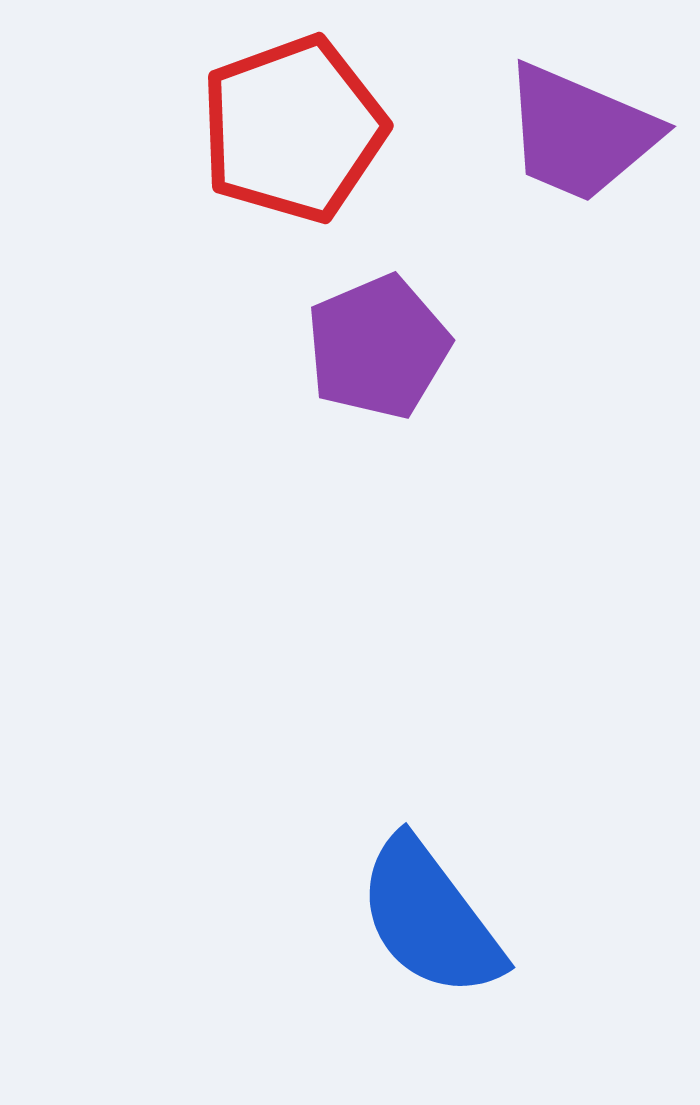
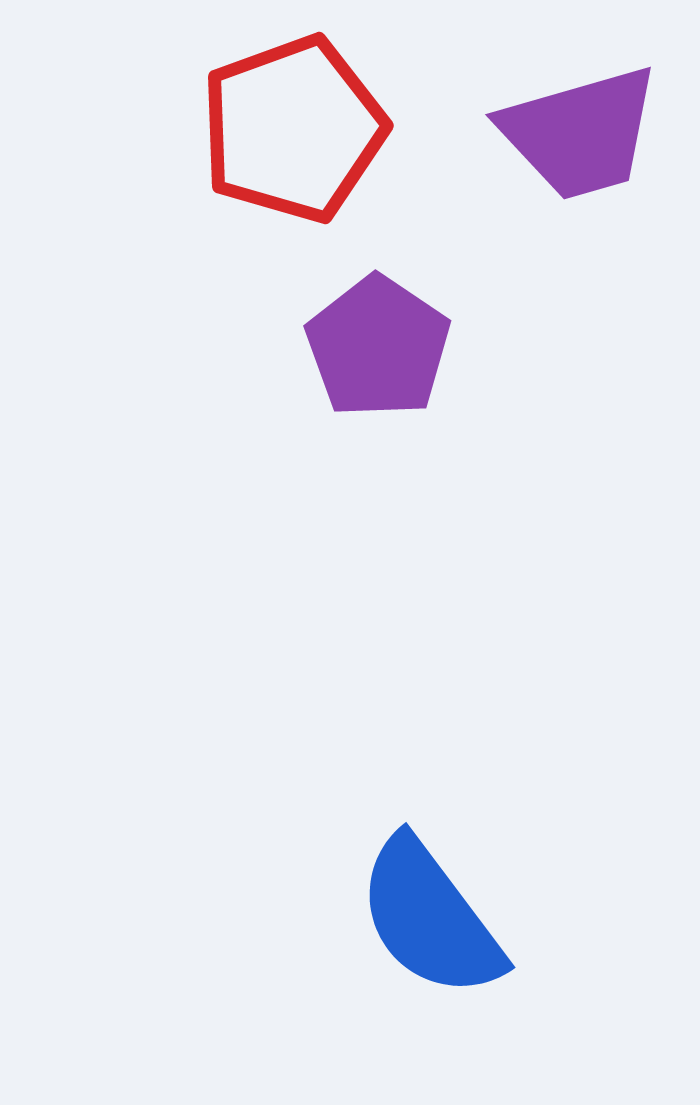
purple trapezoid: rotated 39 degrees counterclockwise
purple pentagon: rotated 15 degrees counterclockwise
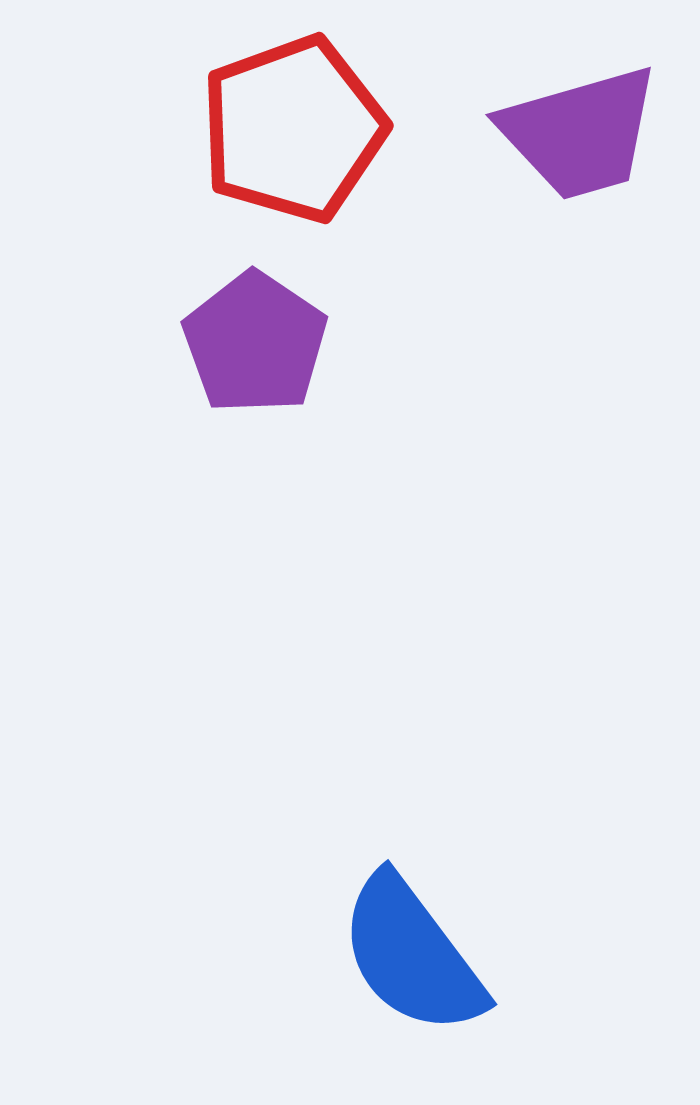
purple pentagon: moved 123 px left, 4 px up
blue semicircle: moved 18 px left, 37 px down
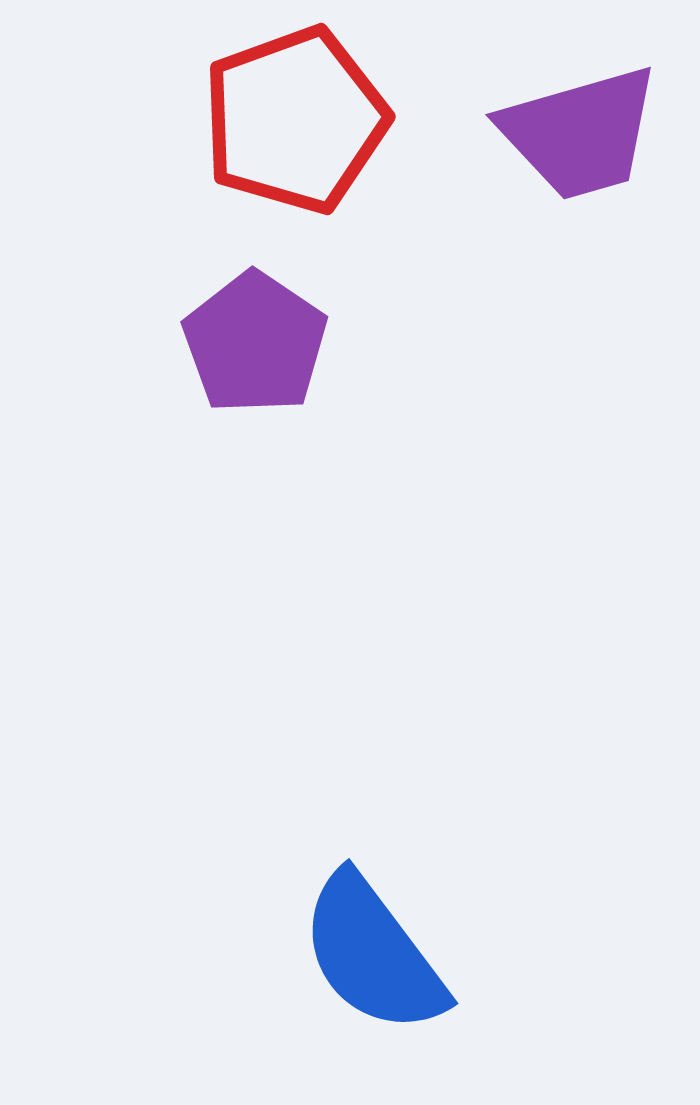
red pentagon: moved 2 px right, 9 px up
blue semicircle: moved 39 px left, 1 px up
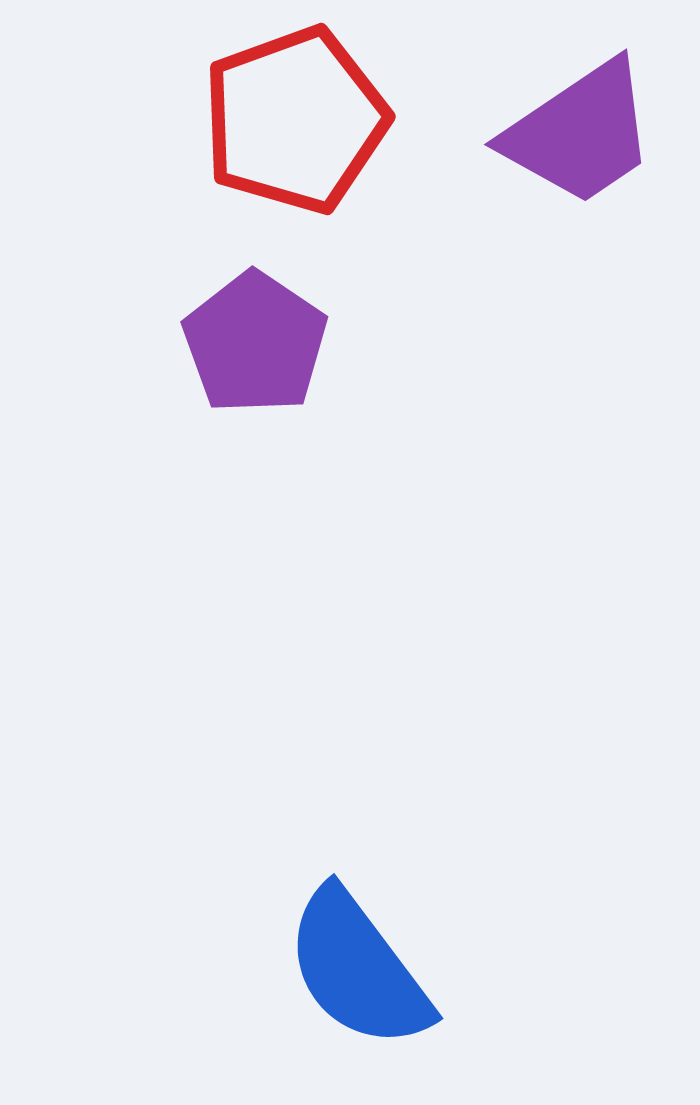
purple trapezoid: rotated 18 degrees counterclockwise
blue semicircle: moved 15 px left, 15 px down
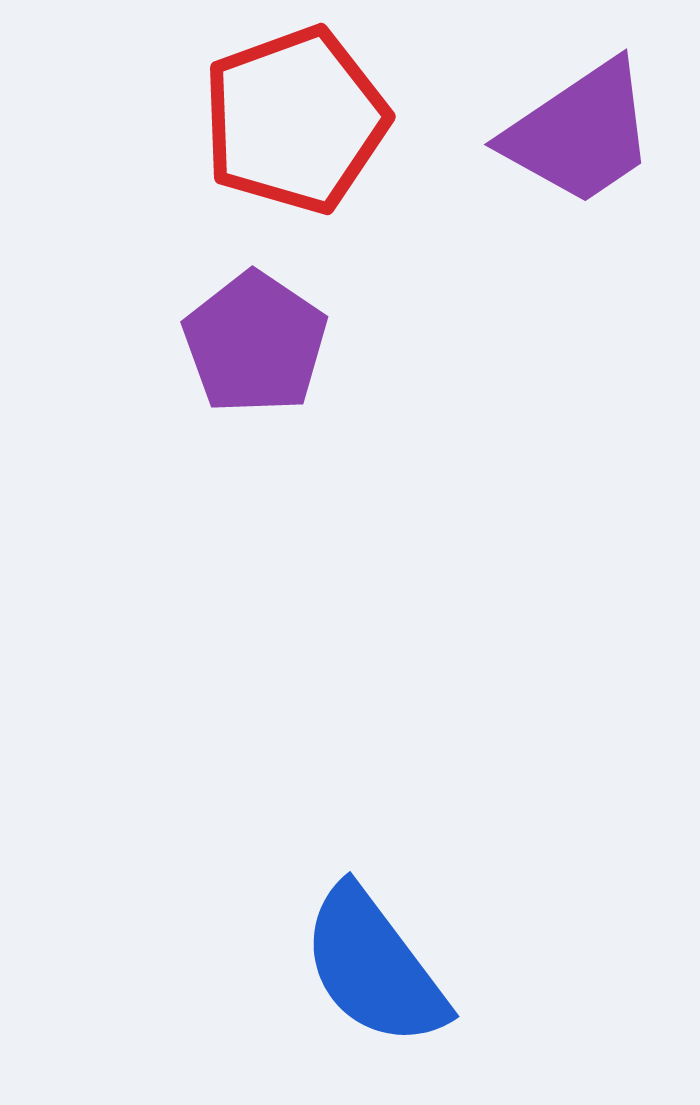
blue semicircle: moved 16 px right, 2 px up
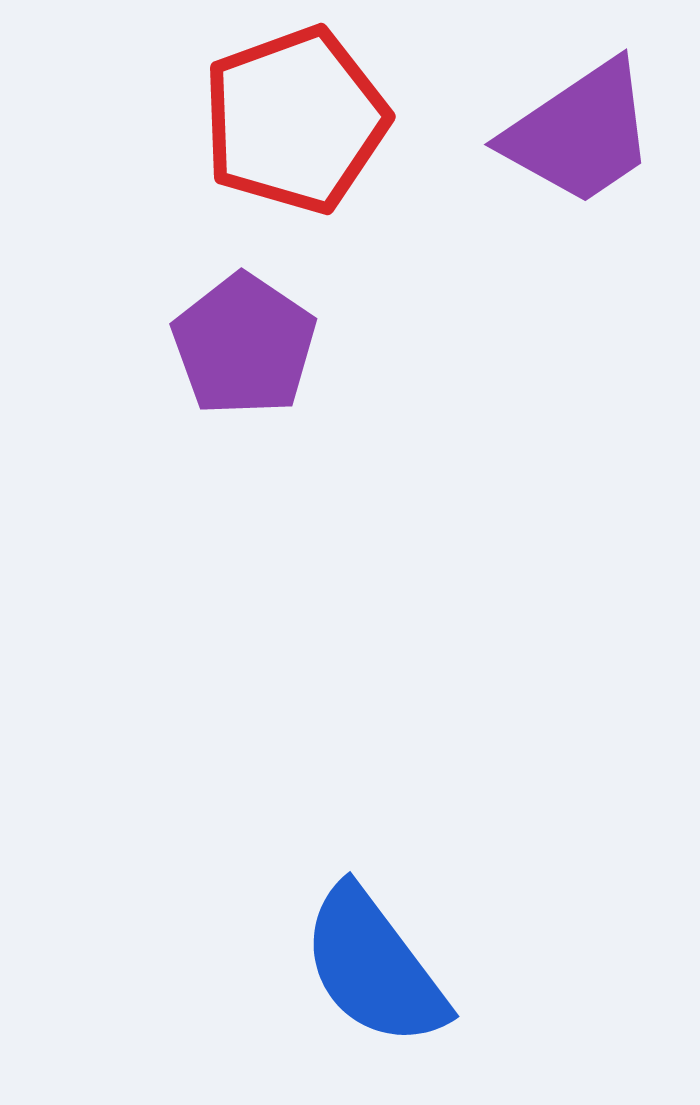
purple pentagon: moved 11 px left, 2 px down
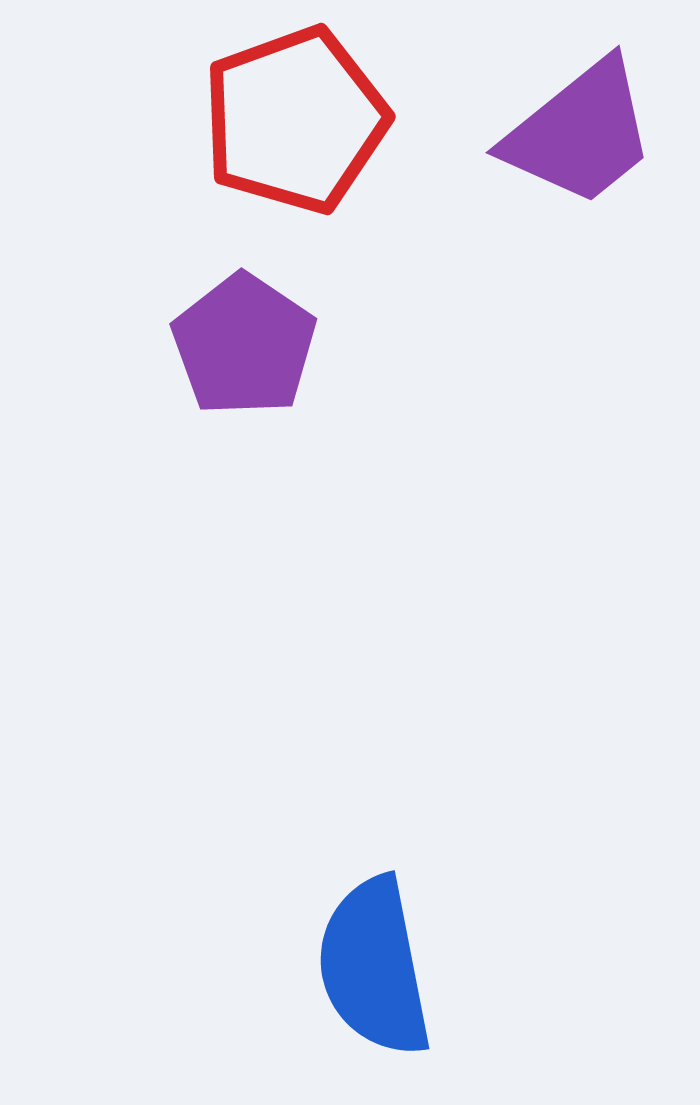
purple trapezoid: rotated 5 degrees counterclockwise
blue semicircle: rotated 26 degrees clockwise
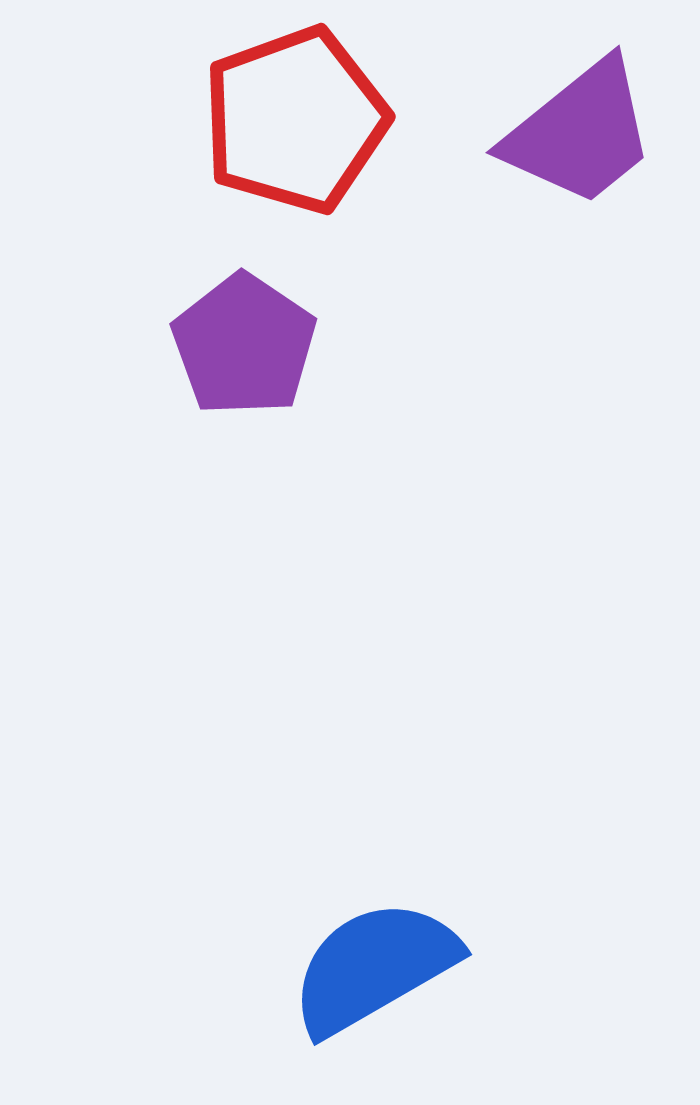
blue semicircle: rotated 71 degrees clockwise
